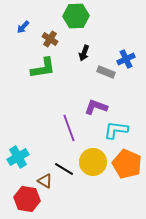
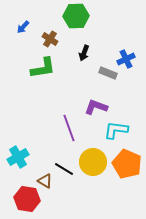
gray rectangle: moved 2 px right, 1 px down
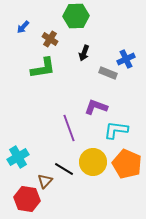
brown triangle: rotated 42 degrees clockwise
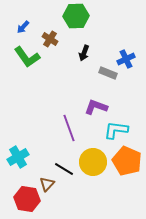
green L-shape: moved 16 px left, 11 px up; rotated 64 degrees clockwise
orange pentagon: moved 3 px up
brown triangle: moved 2 px right, 3 px down
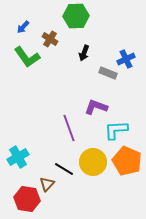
cyan L-shape: rotated 10 degrees counterclockwise
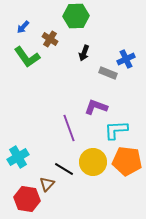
orange pentagon: rotated 16 degrees counterclockwise
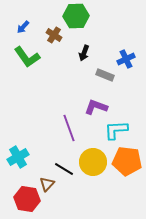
brown cross: moved 4 px right, 4 px up
gray rectangle: moved 3 px left, 2 px down
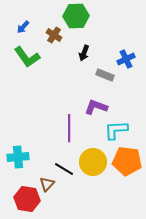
purple line: rotated 20 degrees clockwise
cyan cross: rotated 25 degrees clockwise
